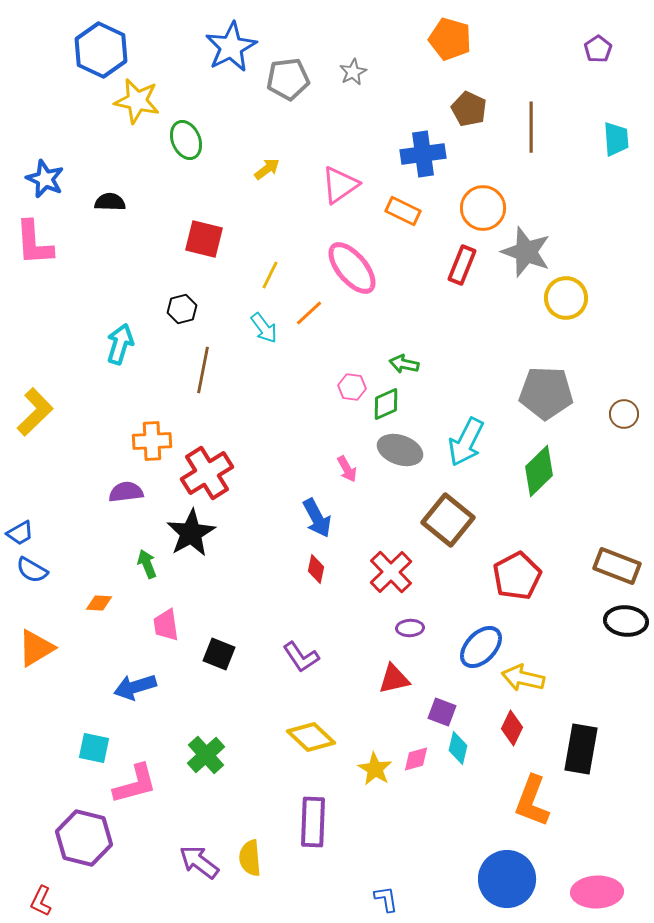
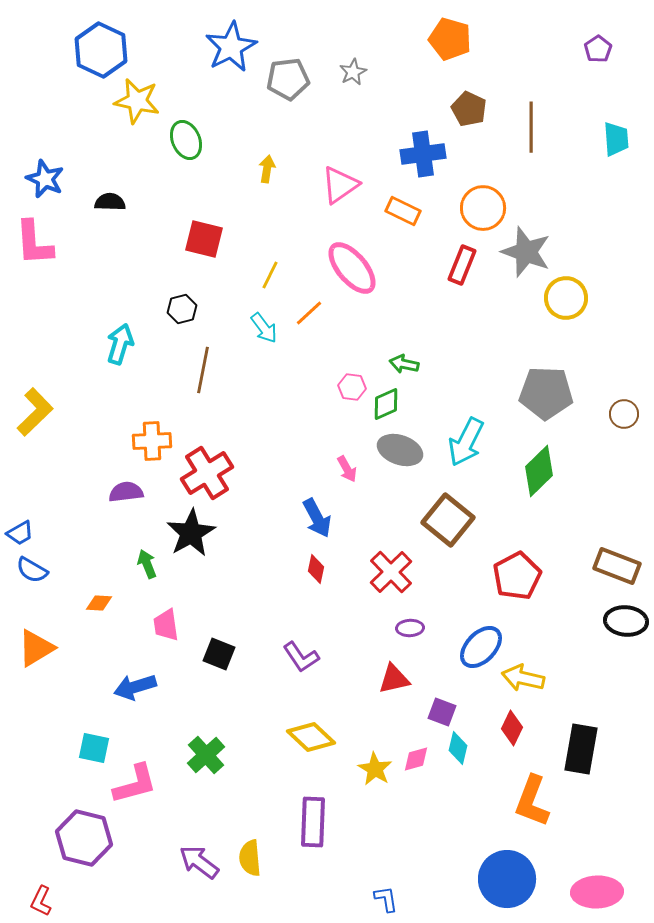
yellow arrow at (267, 169): rotated 44 degrees counterclockwise
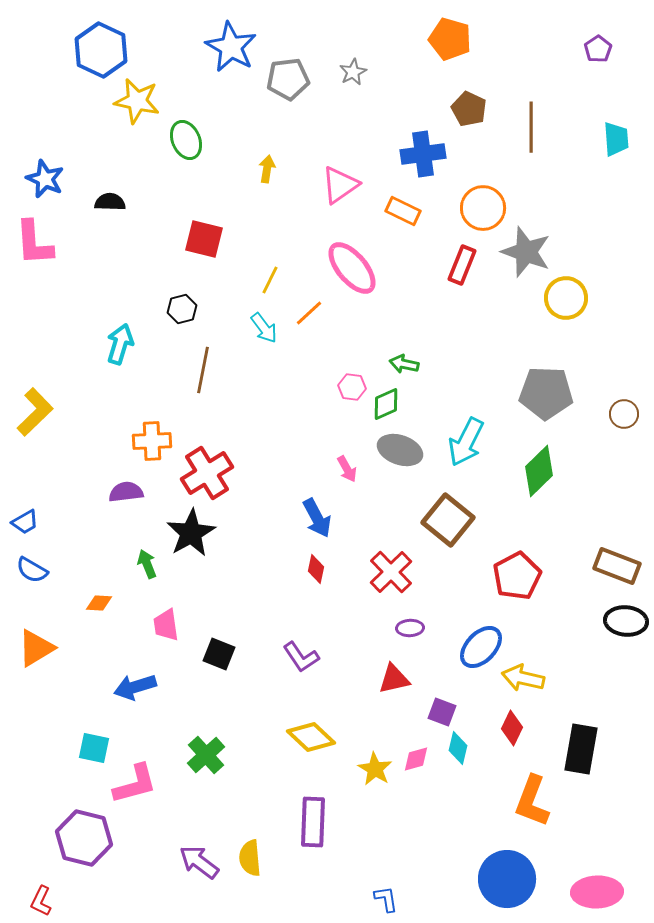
blue star at (231, 47): rotated 15 degrees counterclockwise
yellow line at (270, 275): moved 5 px down
blue trapezoid at (20, 533): moved 5 px right, 11 px up
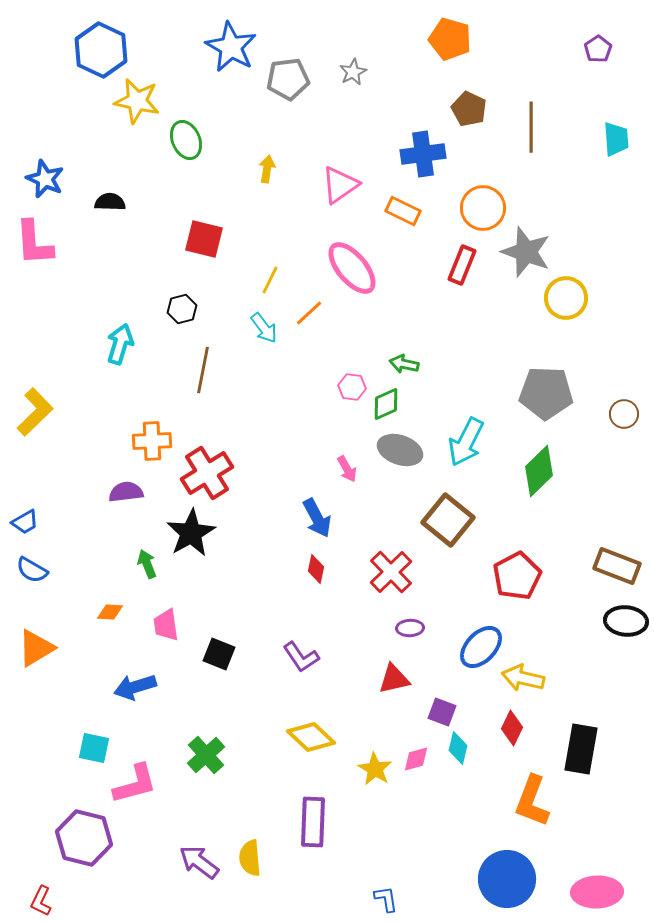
orange diamond at (99, 603): moved 11 px right, 9 px down
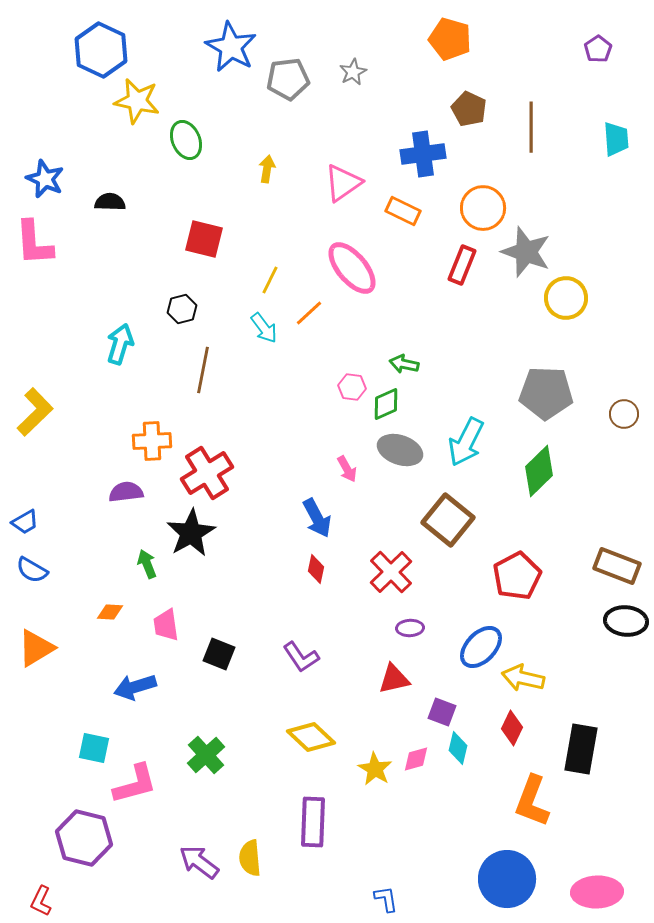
pink triangle at (340, 185): moved 3 px right, 2 px up
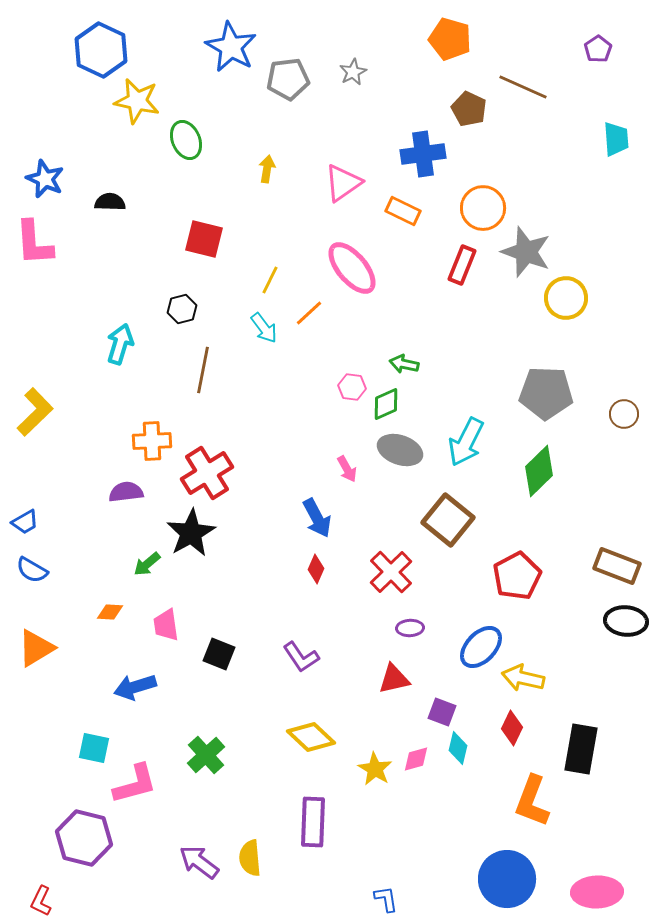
brown line at (531, 127): moved 8 px left, 40 px up; rotated 66 degrees counterclockwise
green arrow at (147, 564): rotated 108 degrees counterclockwise
red diamond at (316, 569): rotated 12 degrees clockwise
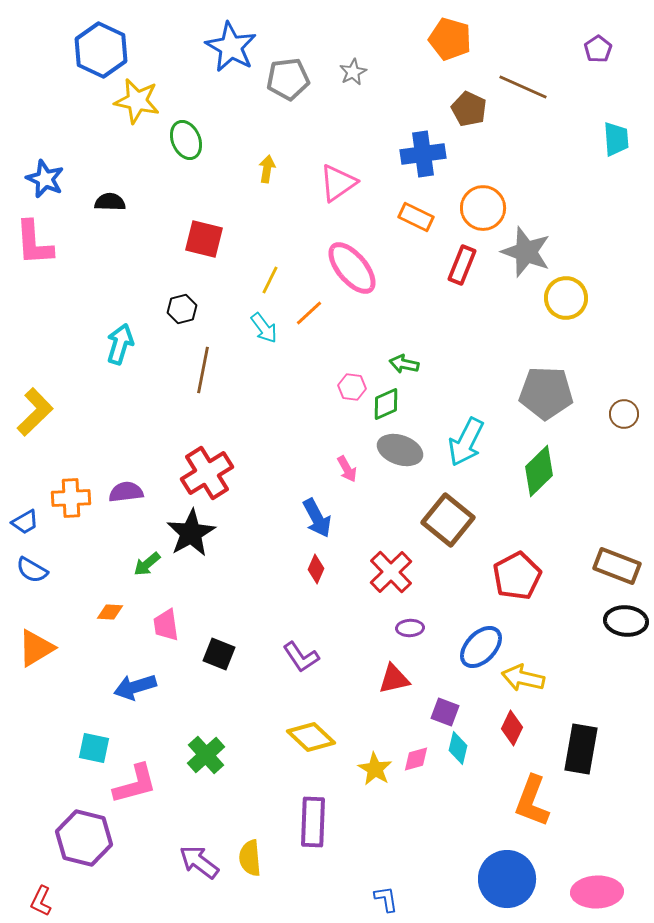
pink triangle at (343, 183): moved 5 px left
orange rectangle at (403, 211): moved 13 px right, 6 px down
orange cross at (152, 441): moved 81 px left, 57 px down
purple square at (442, 712): moved 3 px right
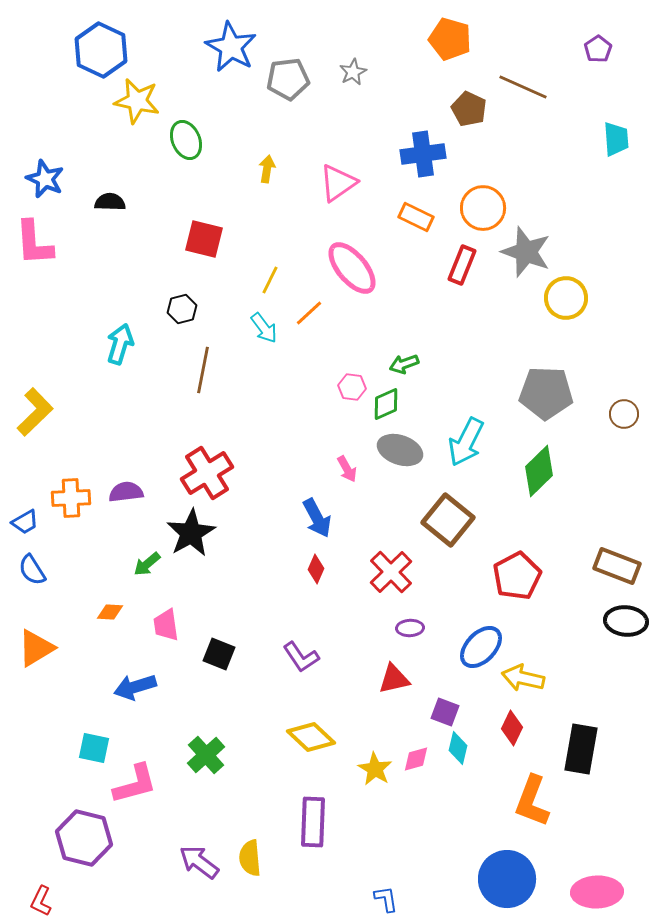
green arrow at (404, 364): rotated 32 degrees counterclockwise
blue semicircle at (32, 570): rotated 28 degrees clockwise
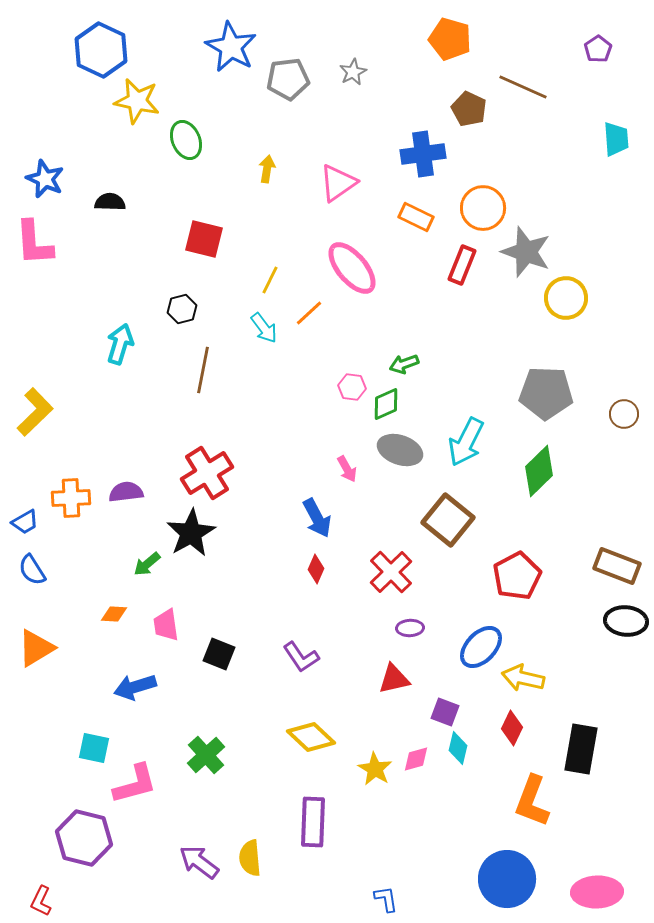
orange diamond at (110, 612): moved 4 px right, 2 px down
